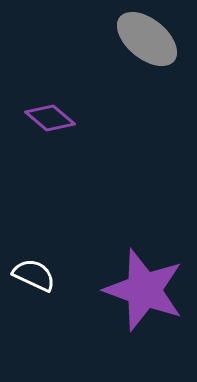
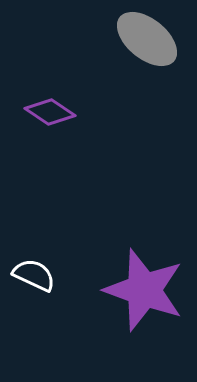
purple diamond: moved 6 px up; rotated 6 degrees counterclockwise
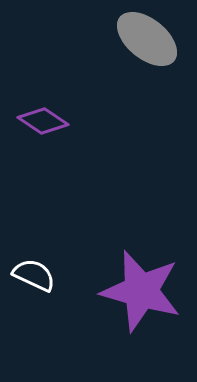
purple diamond: moved 7 px left, 9 px down
purple star: moved 3 px left, 1 px down; rotated 4 degrees counterclockwise
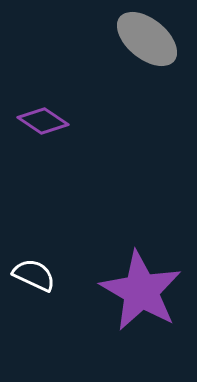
purple star: rotated 14 degrees clockwise
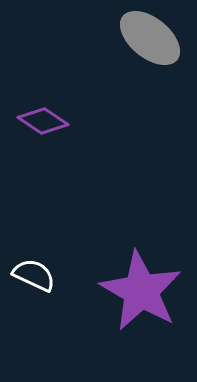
gray ellipse: moved 3 px right, 1 px up
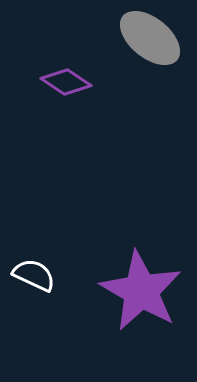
purple diamond: moved 23 px right, 39 px up
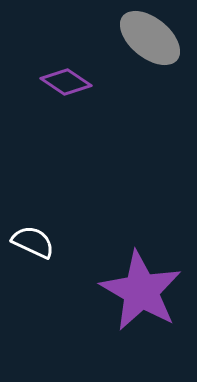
white semicircle: moved 1 px left, 33 px up
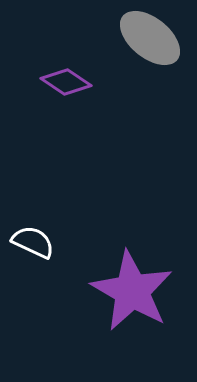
purple star: moved 9 px left
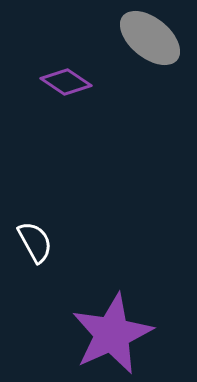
white semicircle: moved 2 px right; rotated 36 degrees clockwise
purple star: moved 20 px left, 43 px down; rotated 18 degrees clockwise
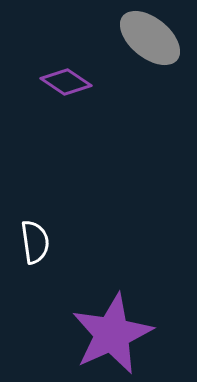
white semicircle: rotated 21 degrees clockwise
